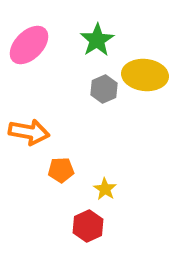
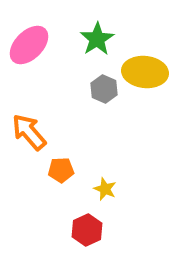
green star: moved 1 px up
yellow ellipse: moved 3 px up
gray hexagon: rotated 12 degrees counterclockwise
orange arrow: rotated 141 degrees counterclockwise
yellow star: rotated 10 degrees counterclockwise
red hexagon: moved 1 px left, 4 px down
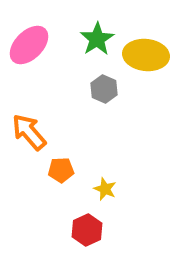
yellow ellipse: moved 1 px right, 17 px up
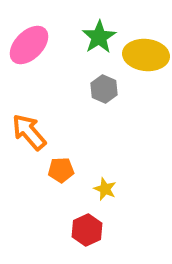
green star: moved 2 px right, 2 px up
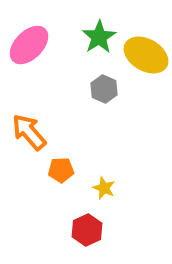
yellow ellipse: rotated 24 degrees clockwise
yellow star: moved 1 px left, 1 px up
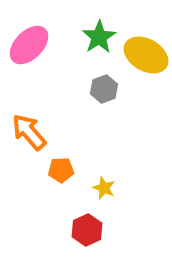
gray hexagon: rotated 16 degrees clockwise
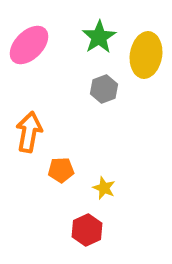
yellow ellipse: rotated 69 degrees clockwise
orange arrow: rotated 51 degrees clockwise
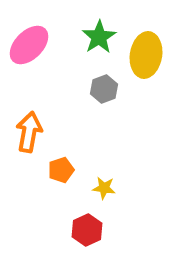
orange pentagon: rotated 15 degrees counterclockwise
yellow star: rotated 15 degrees counterclockwise
